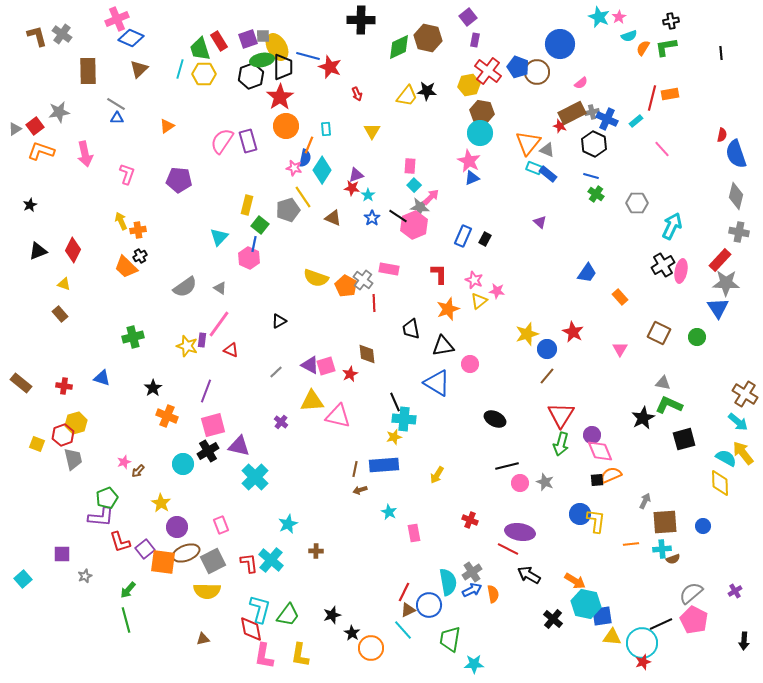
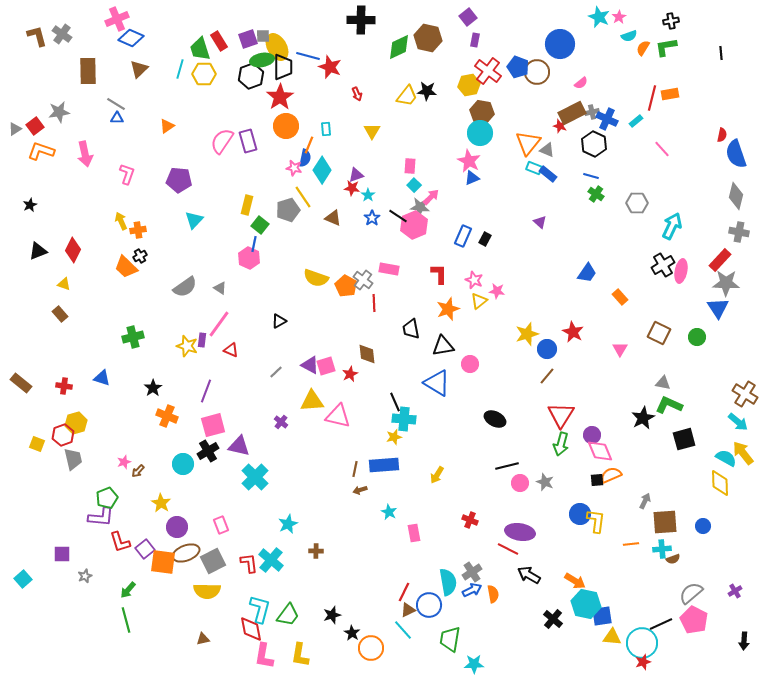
cyan triangle at (219, 237): moved 25 px left, 17 px up
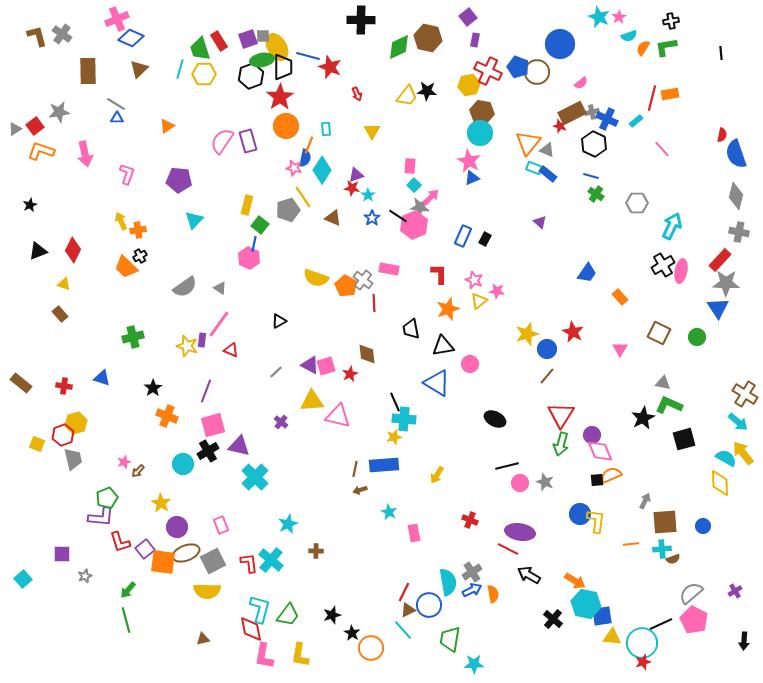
red cross at (488, 71): rotated 12 degrees counterclockwise
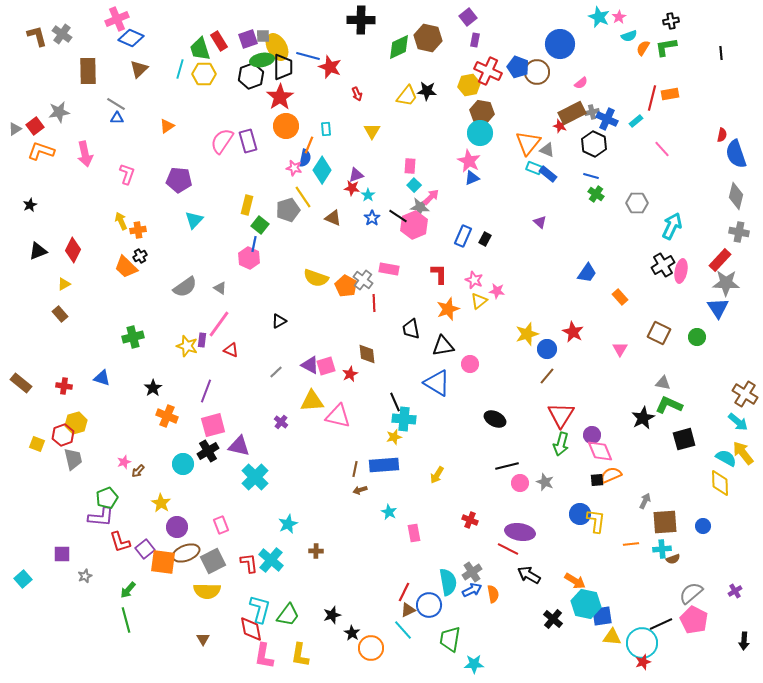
yellow triangle at (64, 284): rotated 48 degrees counterclockwise
brown triangle at (203, 639): rotated 48 degrees counterclockwise
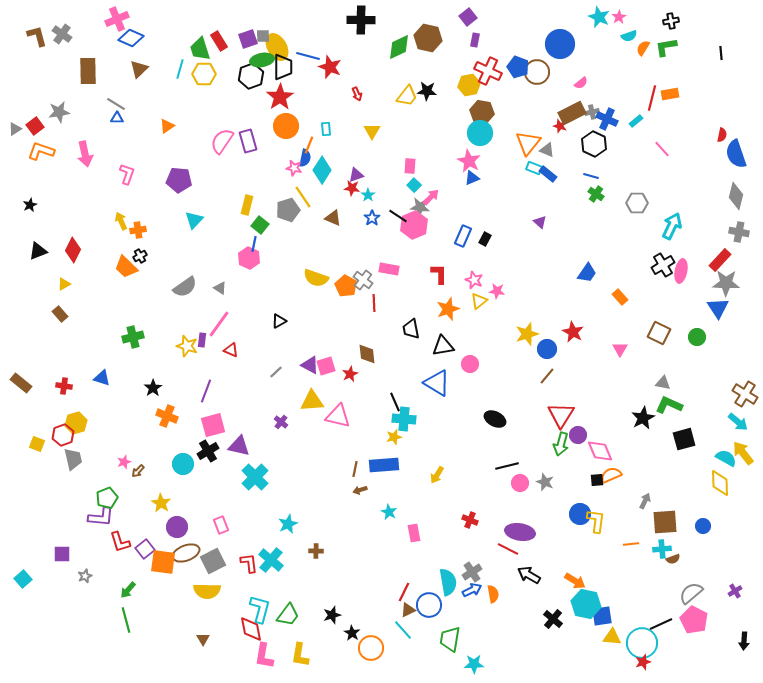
purple circle at (592, 435): moved 14 px left
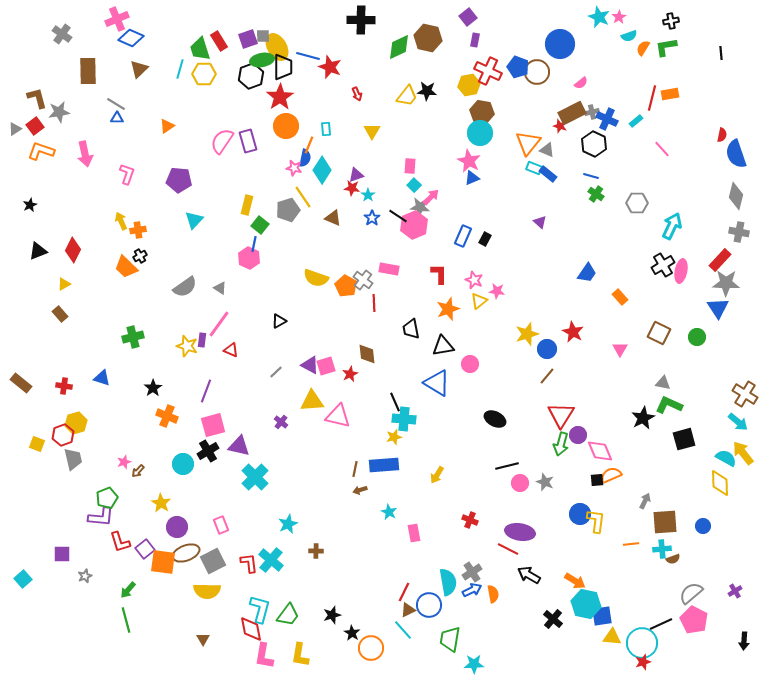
brown L-shape at (37, 36): moved 62 px down
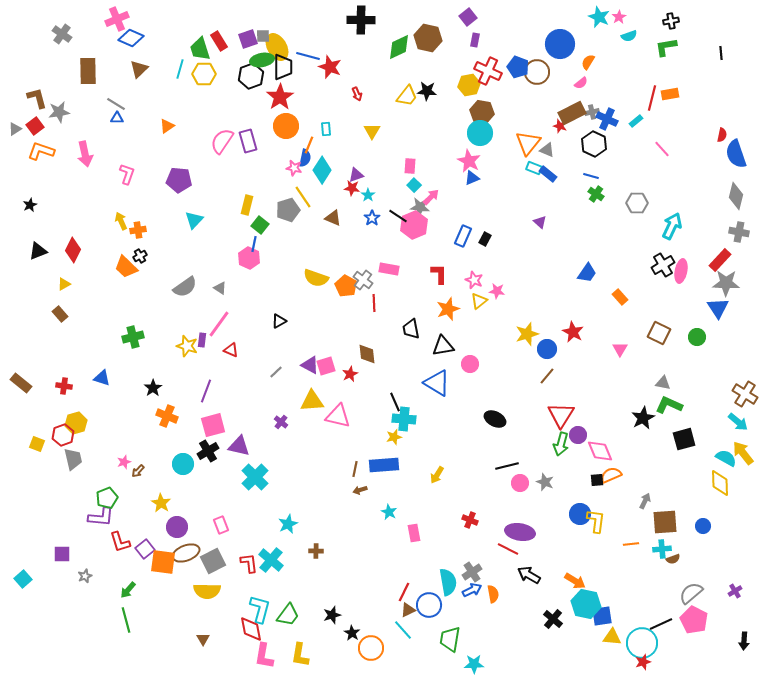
orange semicircle at (643, 48): moved 55 px left, 14 px down
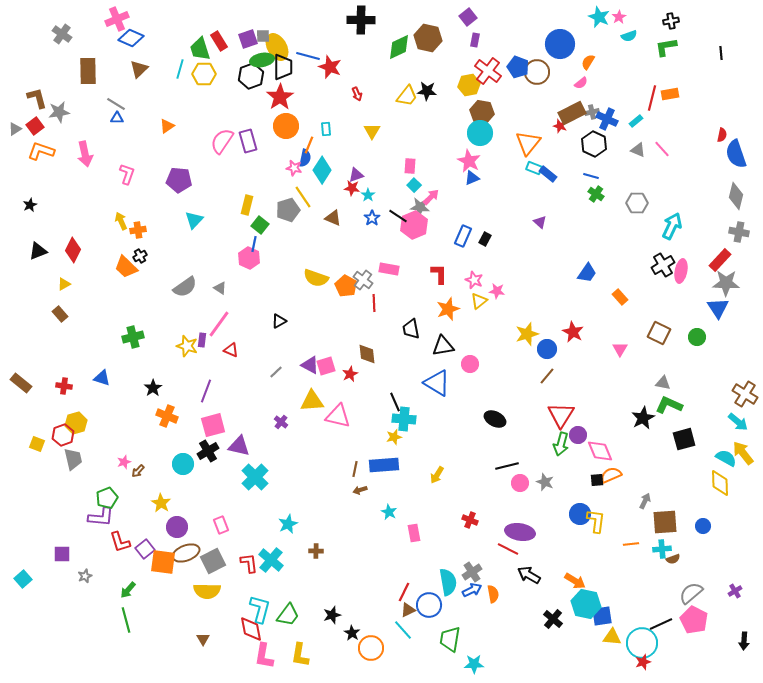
red cross at (488, 71): rotated 12 degrees clockwise
gray triangle at (547, 150): moved 91 px right
